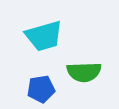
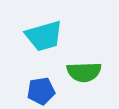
blue pentagon: moved 2 px down
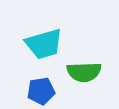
cyan trapezoid: moved 8 px down
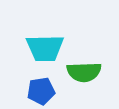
cyan trapezoid: moved 1 px right, 4 px down; rotated 15 degrees clockwise
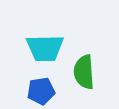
green semicircle: rotated 88 degrees clockwise
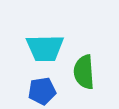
blue pentagon: moved 1 px right
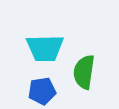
green semicircle: rotated 12 degrees clockwise
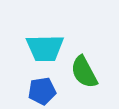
green semicircle: rotated 36 degrees counterclockwise
